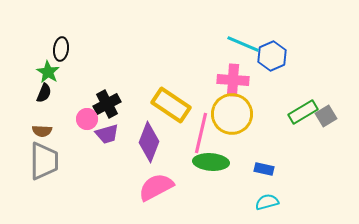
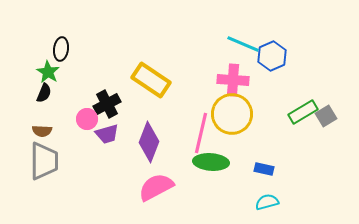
yellow rectangle: moved 20 px left, 25 px up
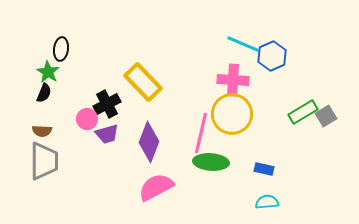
yellow rectangle: moved 8 px left, 2 px down; rotated 12 degrees clockwise
cyan semicircle: rotated 10 degrees clockwise
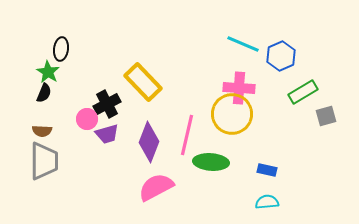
blue hexagon: moved 9 px right
pink cross: moved 6 px right, 8 px down
green rectangle: moved 20 px up
gray square: rotated 15 degrees clockwise
pink line: moved 14 px left, 2 px down
blue rectangle: moved 3 px right, 1 px down
